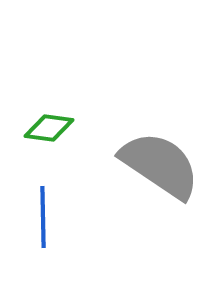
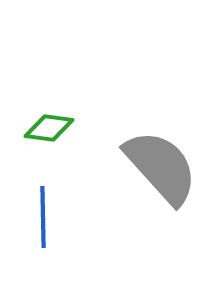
gray semicircle: moved 1 px right, 2 px down; rotated 14 degrees clockwise
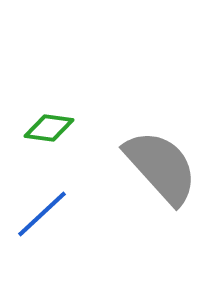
blue line: moved 1 px left, 3 px up; rotated 48 degrees clockwise
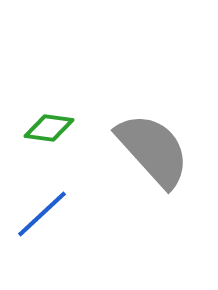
gray semicircle: moved 8 px left, 17 px up
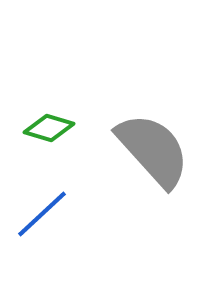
green diamond: rotated 9 degrees clockwise
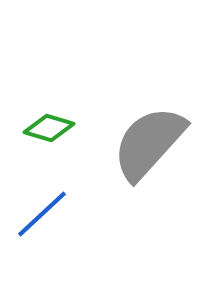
gray semicircle: moved 4 px left, 7 px up; rotated 96 degrees counterclockwise
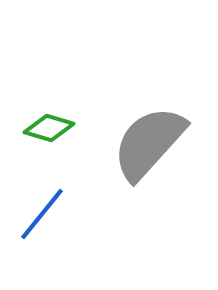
blue line: rotated 8 degrees counterclockwise
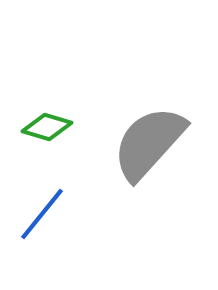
green diamond: moved 2 px left, 1 px up
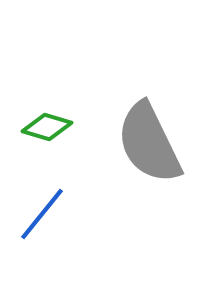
gray semicircle: rotated 68 degrees counterclockwise
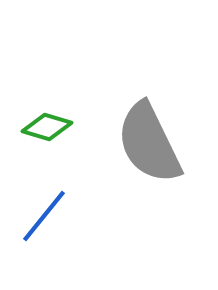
blue line: moved 2 px right, 2 px down
